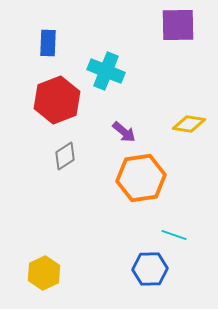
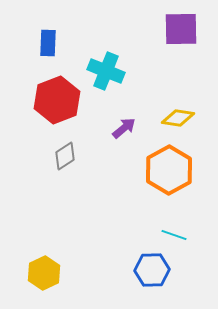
purple square: moved 3 px right, 4 px down
yellow diamond: moved 11 px left, 6 px up
purple arrow: moved 4 px up; rotated 80 degrees counterclockwise
orange hexagon: moved 28 px right, 8 px up; rotated 21 degrees counterclockwise
blue hexagon: moved 2 px right, 1 px down
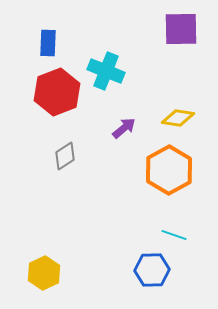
red hexagon: moved 8 px up
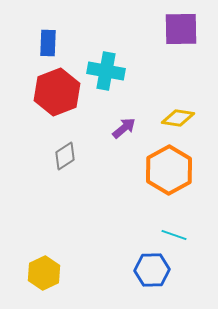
cyan cross: rotated 12 degrees counterclockwise
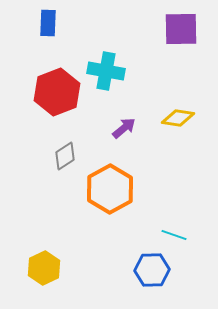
blue rectangle: moved 20 px up
orange hexagon: moved 59 px left, 19 px down
yellow hexagon: moved 5 px up
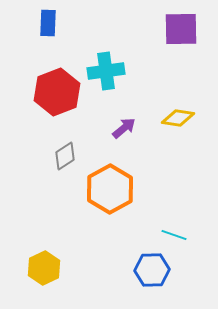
cyan cross: rotated 18 degrees counterclockwise
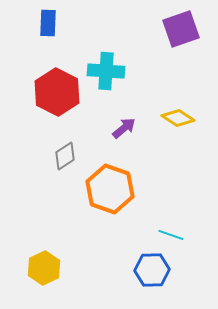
purple square: rotated 18 degrees counterclockwise
cyan cross: rotated 12 degrees clockwise
red hexagon: rotated 12 degrees counterclockwise
yellow diamond: rotated 24 degrees clockwise
orange hexagon: rotated 12 degrees counterclockwise
cyan line: moved 3 px left
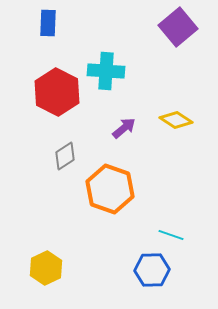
purple square: moved 3 px left, 2 px up; rotated 21 degrees counterclockwise
yellow diamond: moved 2 px left, 2 px down
yellow hexagon: moved 2 px right
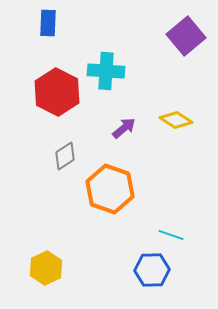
purple square: moved 8 px right, 9 px down
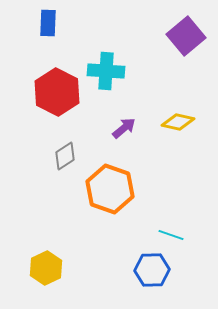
yellow diamond: moved 2 px right, 2 px down; rotated 20 degrees counterclockwise
